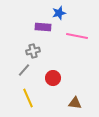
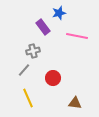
purple rectangle: rotated 49 degrees clockwise
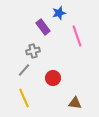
pink line: rotated 60 degrees clockwise
yellow line: moved 4 px left
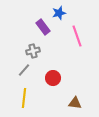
yellow line: rotated 30 degrees clockwise
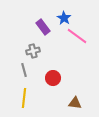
blue star: moved 5 px right, 5 px down; rotated 24 degrees counterclockwise
pink line: rotated 35 degrees counterclockwise
gray line: rotated 56 degrees counterclockwise
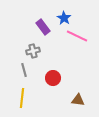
pink line: rotated 10 degrees counterclockwise
yellow line: moved 2 px left
brown triangle: moved 3 px right, 3 px up
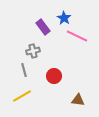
red circle: moved 1 px right, 2 px up
yellow line: moved 2 px up; rotated 54 degrees clockwise
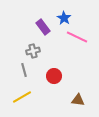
pink line: moved 1 px down
yellow line: moved 1 px down
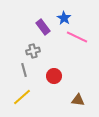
yellow line: rotated 12 degrees counterclockwise
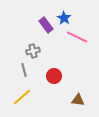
purple rectangle: moved 3 px right, 2 px up
